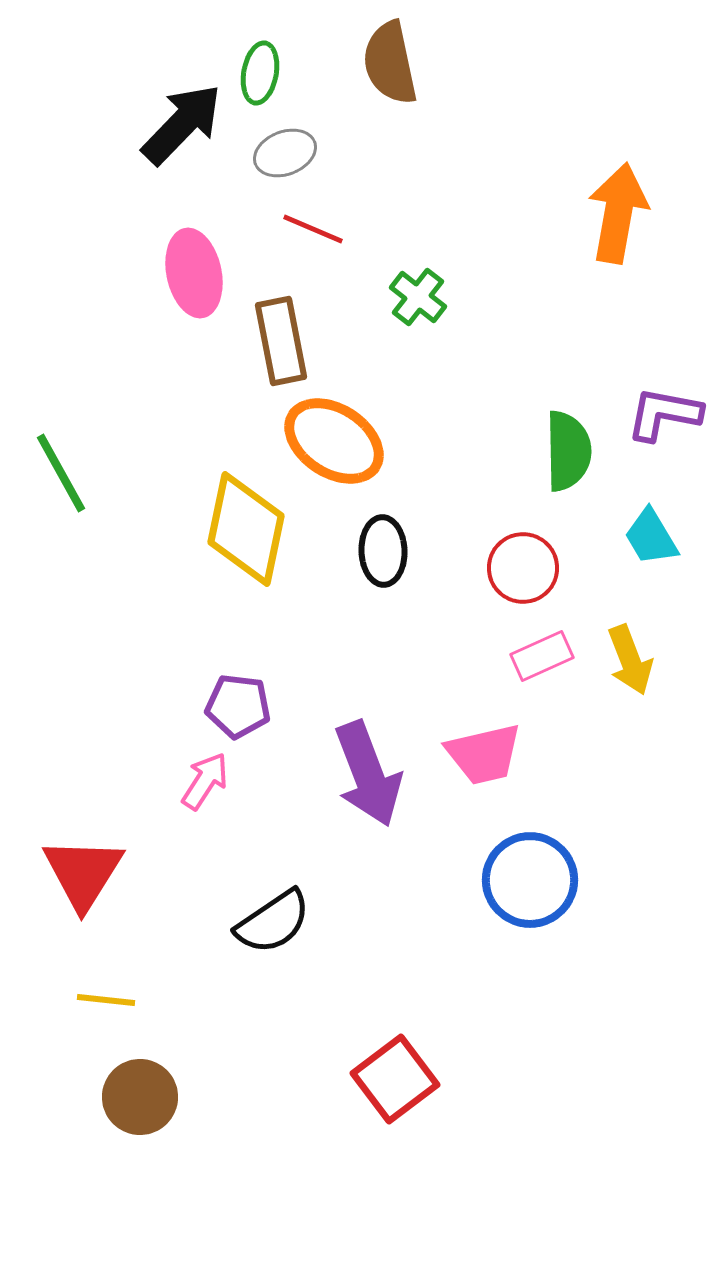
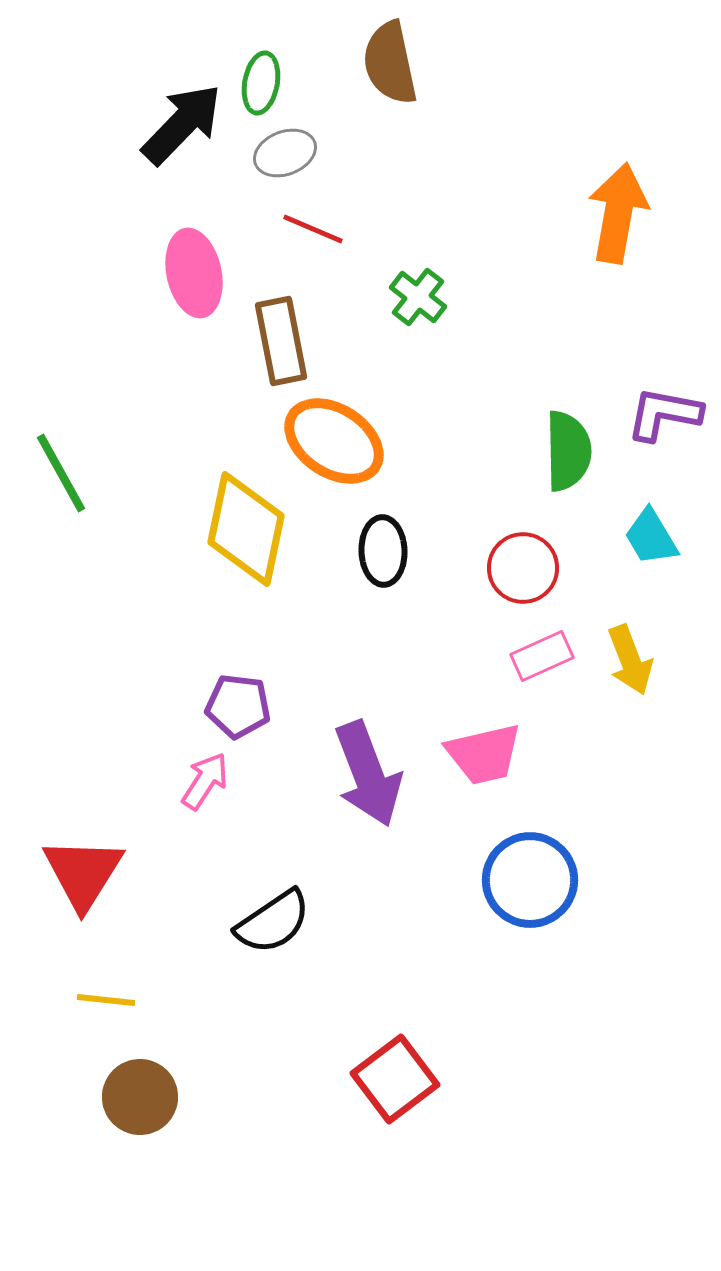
green ellipse: moved 1 px right, 10 px down
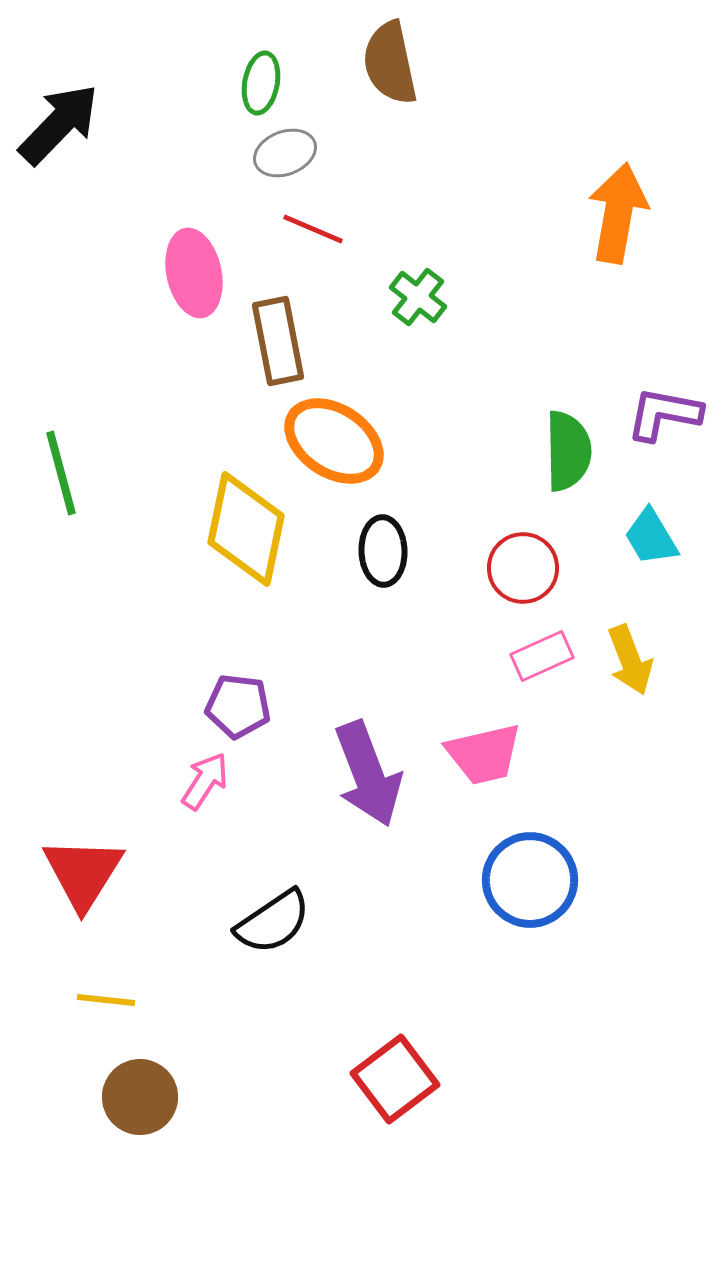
black arrow: moved 123 px left
brown rectangle: moved 3 px left
green line: rotated 14 degrees clockwise
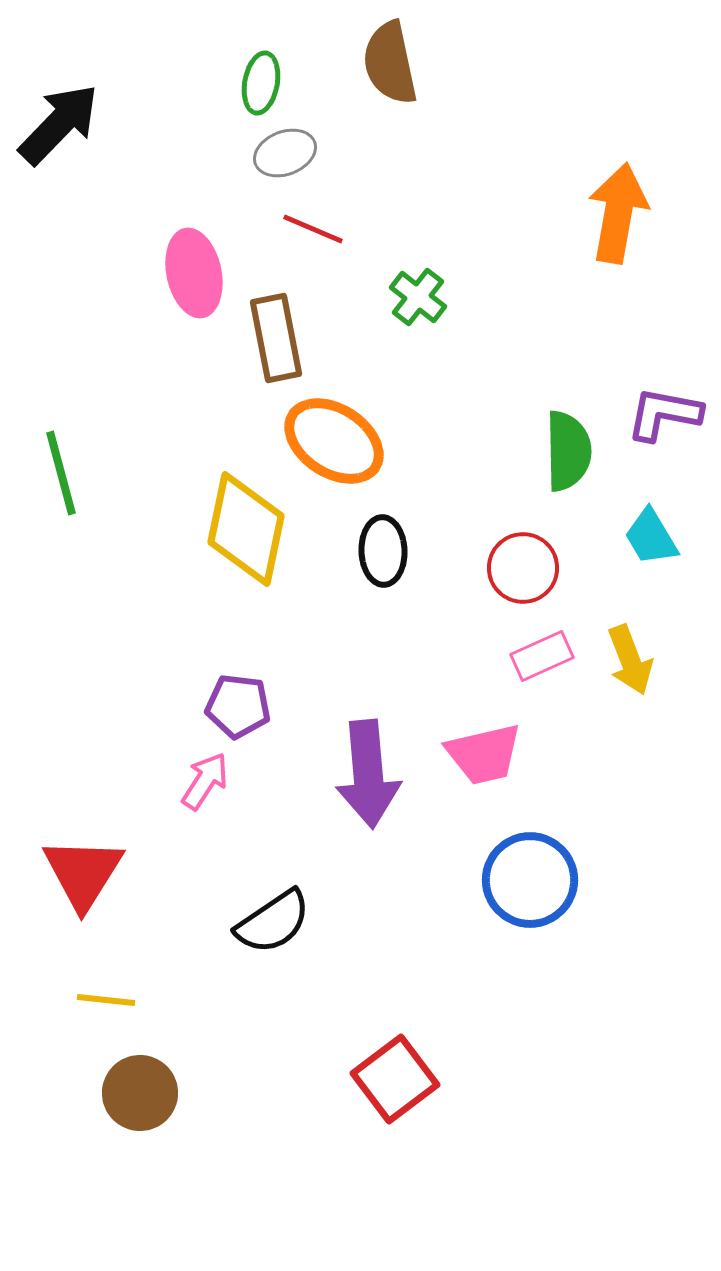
brown rectangle: moved 2 px left, 3 px up
purple arrow: rotated 16 degrees clockwise
brown circle: moved 4 px up
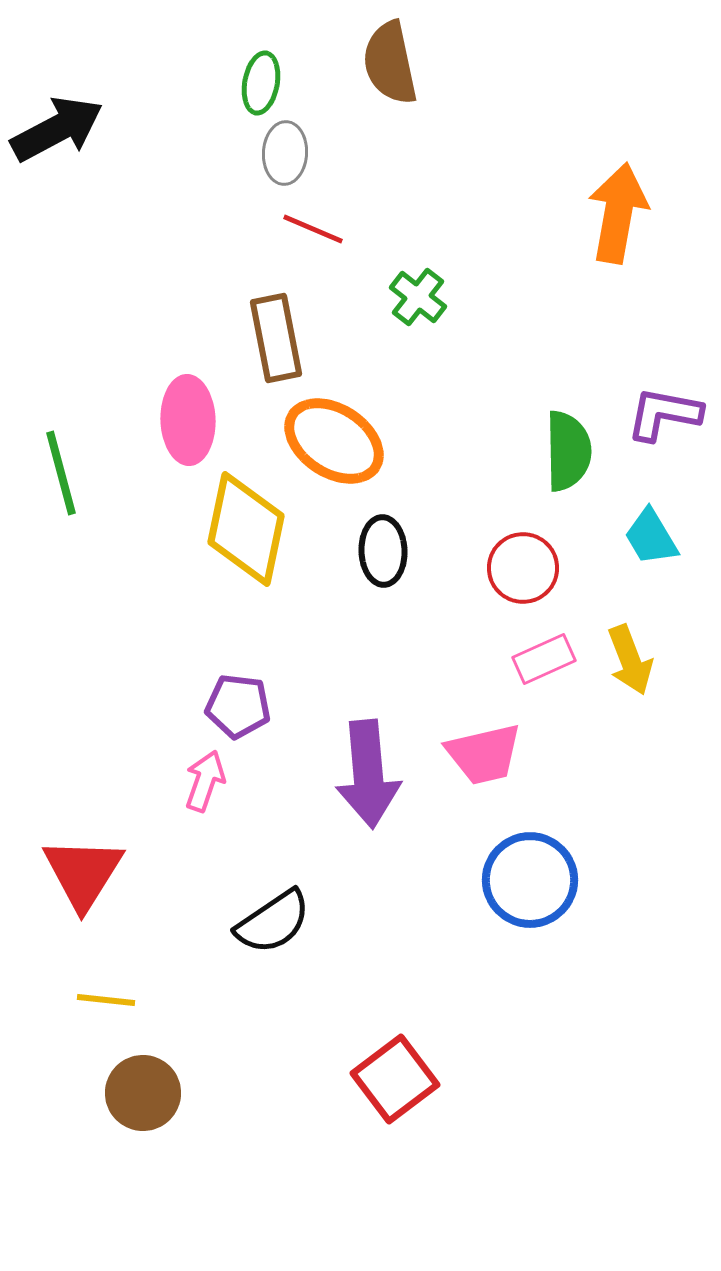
black arrow: moved 2 px left, 5 px down; rotated 18 degrees clockwise
gray ellipse: rotated 66 degrees counterclockwise
pink ellipse: moved 6 px left, 147 px down; rotated 10 degrees clockwise
pink rectangle: moved 2 px right, 3 px down
pink arrow: rotated 14 degrees counterclockwise
brown circle: moved 3 px right
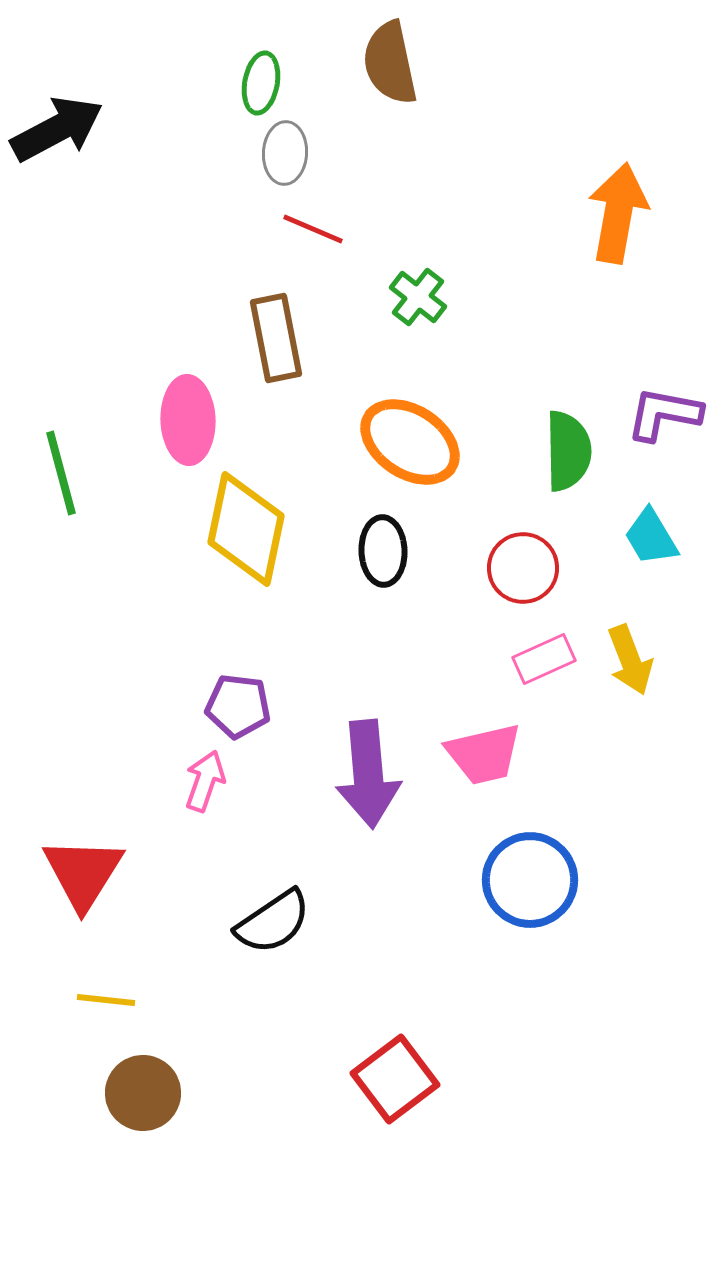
orange ellipse: moved 76 px right, 1 px down
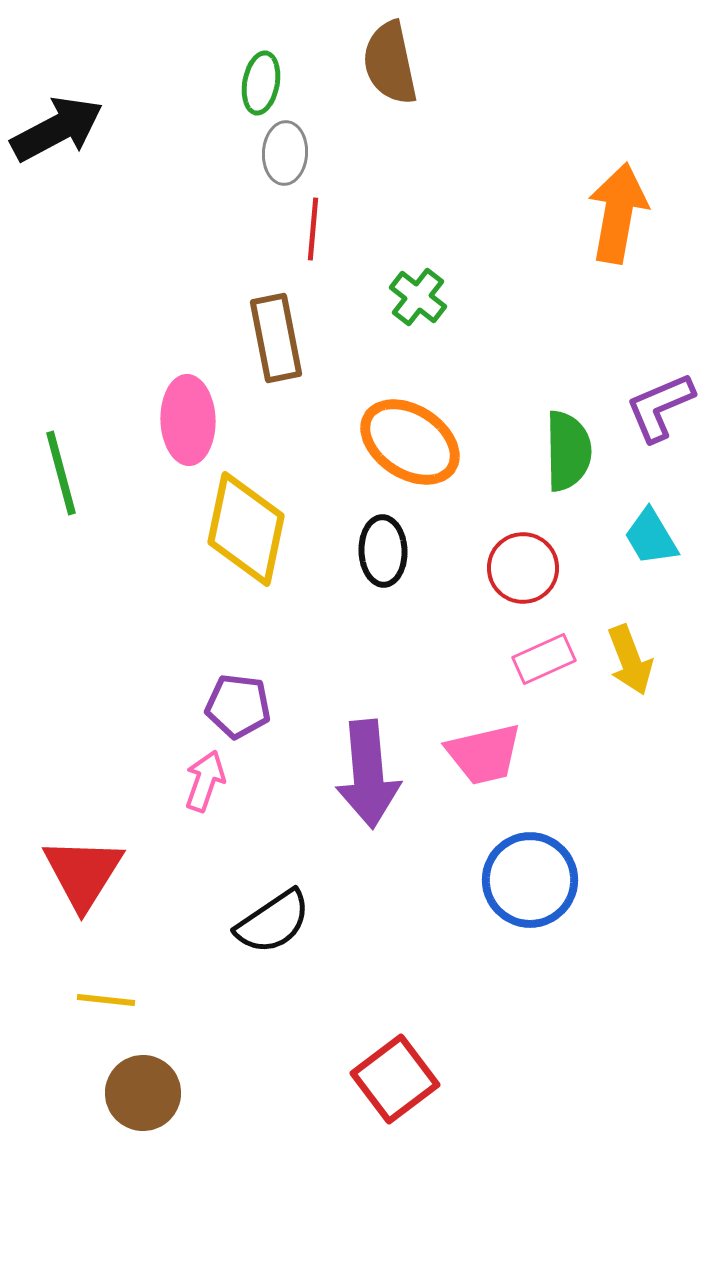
red line: rotated 72 degrees clockwise
purple L-shape: moved 4 px left, 7 px up; rotated 34 degrees counterclockwise
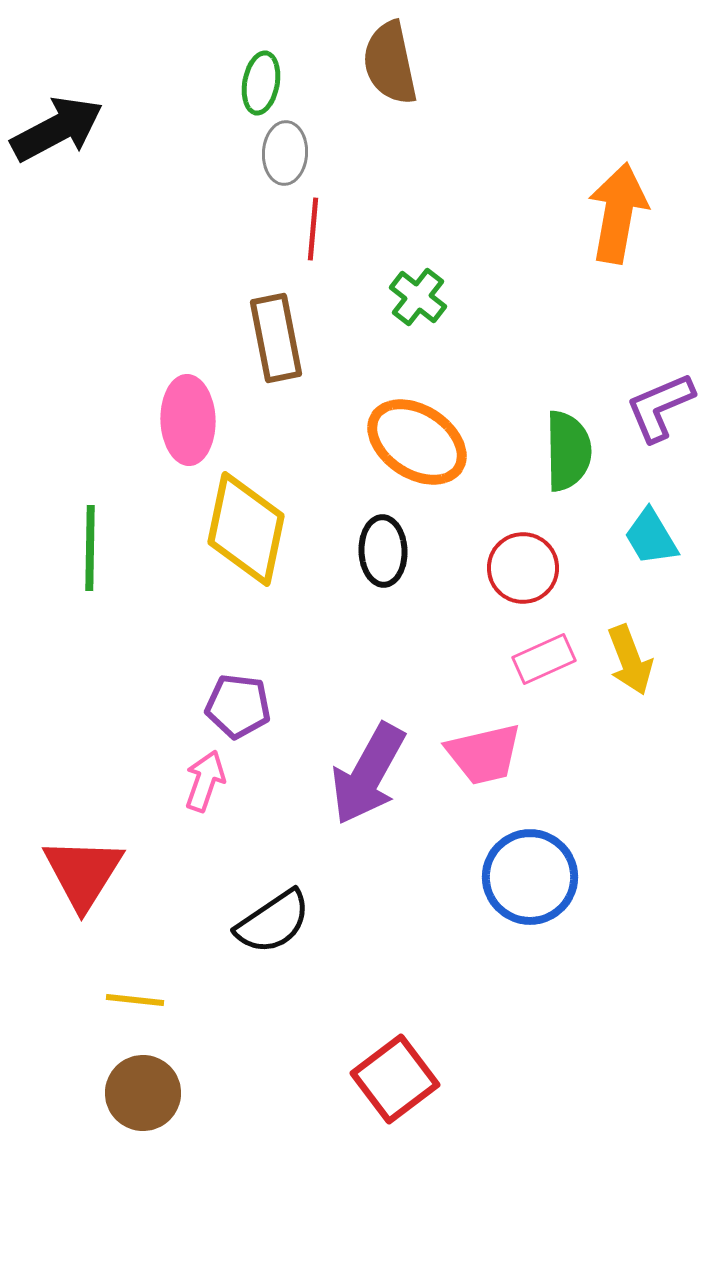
orange ellipse: moved 7 px right
green line: moved 29 px right, 75 px down; rotated 16 degrees clockwise
purple arrow: rotated 34 degrees clockwise
blue circle: moved 3 px up
yellow line: moved 29 px right
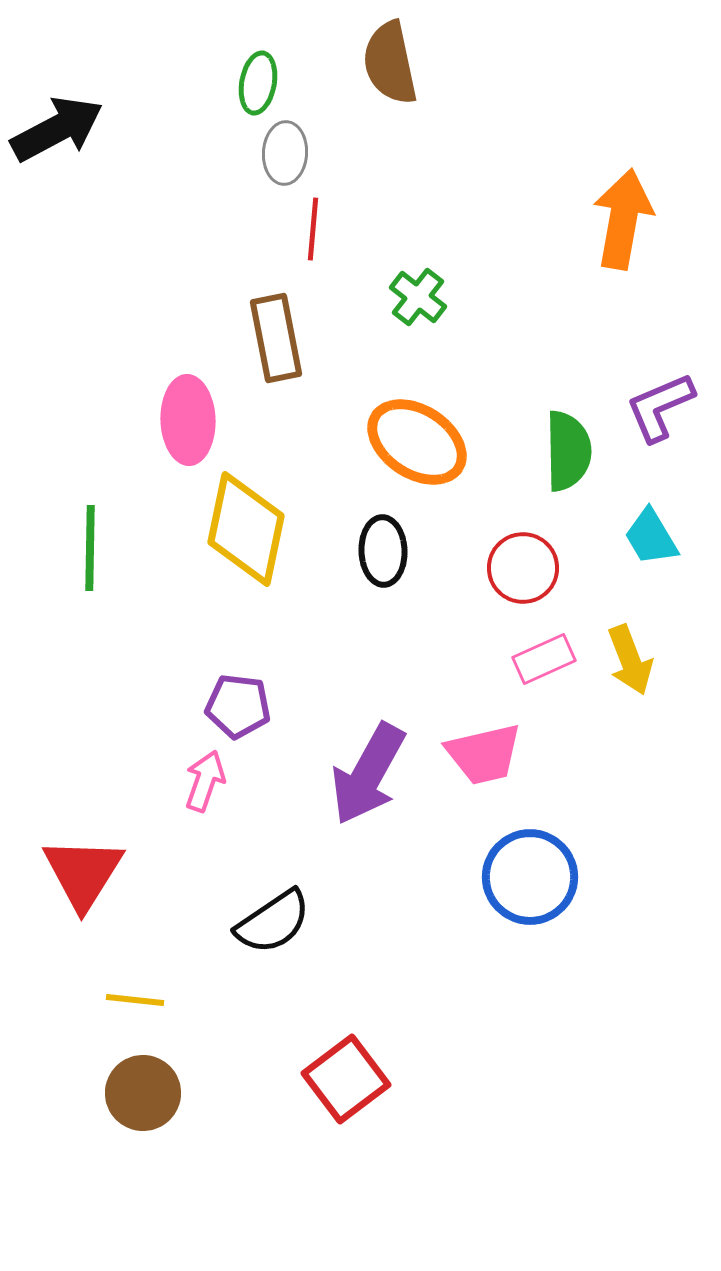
green ellipse: moved 3 px left
orange arrow: moved 5 px right, 6 px down
red square: moved 49 px left
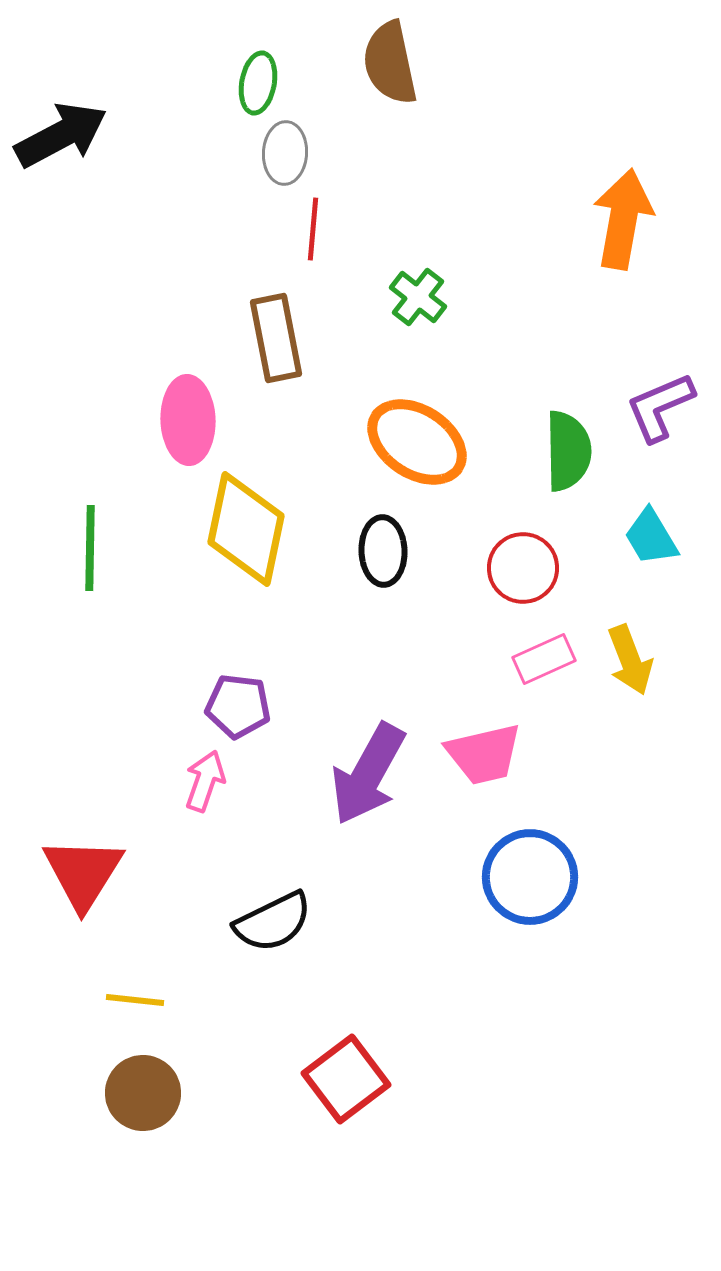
black arrow: moved 4 px right, 6 px down
black semicircle: rotated 8 degrees clockwise
